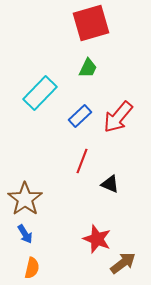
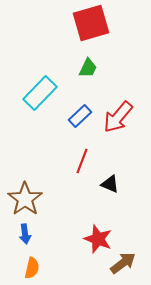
blue arrow: rotated 24 degrees clockwise
red star: moved 1 px right
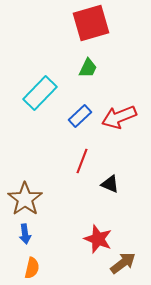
red arrow: moved 1 px right; rotated 28 degrees clockwise
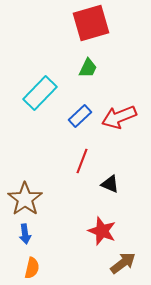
red star: moved 4 px right, 8 px up
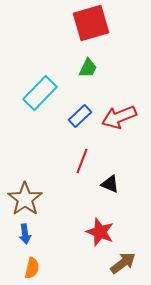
red star: moved 2 px left, 1 px down
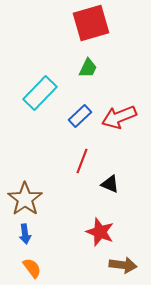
brown arrow: moved 2 px down; rotated 44 degrees clockwise
orange semicircle: rotated 50 degrees counterclockwise
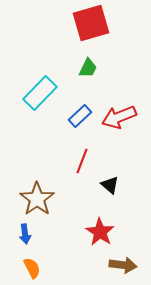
black triangle: moved 1 px down; rotated 18 degrees clockwise
brown star: moved 12 px right
red star: rotated 12 degrees clockwise
orange semicircle: rotated 10 degrees clockwise
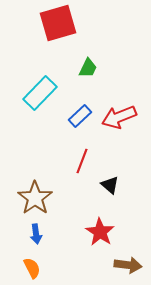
red square: moved 33 px left
brown star: moved 2 px left, 1 px up
blue arrow: moved 11 px right
brown arrow: moved 5 px right
